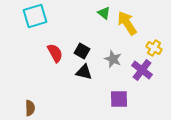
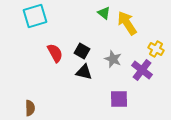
yellow cross: moved 2 px right, 1 px down
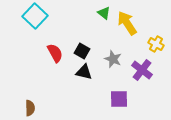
cyan square: rotated 30 degrees counterclockwise
yellow cross: moved 5 px up
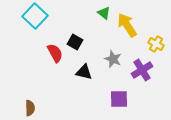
yellow arrow: moved 2 px down
black square: moved 7 px left, 9 px up
purple cross: rotated 20 degrees clockwise
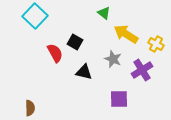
yellow arrow: moved 1 px left, 9 px down; rotated 25 degrees counterclockwise
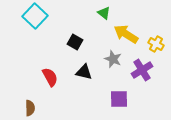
red semicircle: moved 5 px left, 24 px down
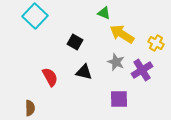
green triangle: rotated 16 degrees counterclockwise
yellow arrow: moved 4 px left
yellow cross: moved 1 px up
gray star: moved 3 px right, 3 px down
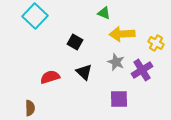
yellow arrow: rotated 35 degrees counterclockwise
black triangle: rotated 30 degrees clockwise
red semicircle: rotated 78 degrees counterclockwise
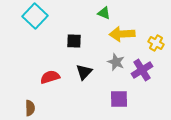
black square: moved 1 px left, 1 px up; rotated 28 degrees counterclockwise
black triangle: rotated 30 degrees clockwise
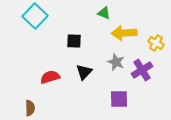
yellow arrow: moved 2 px right, 1 px up
